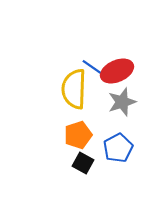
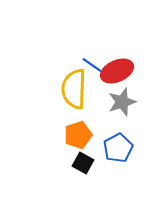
blue line: moved 2 px up
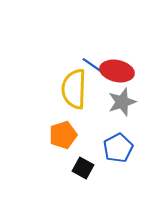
red ellipse: rotated 36 degrees clockwise
orange pentagon: moved 15 px left
black square: moved 5 px down
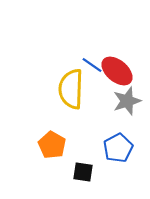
red ellipse: rotated 28 degrees clockwise
yellow semicircle: moved 3 px left
gray star: moved 5 px right, 1 px up
orange pentagon: moved 11 px left, 10 px down; rotated 24 degrees counterclockwise
black square: moved 4 px down; rotated 20 degrees counterclockwise
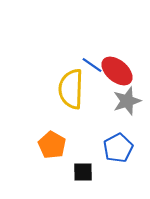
black square: rotated 10 degrees counterclockwise
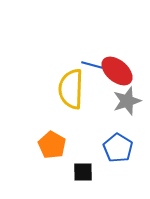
blue line: rotated 20 degrees counterclockwise
blue pentagon: rotated 12 degrees counterclockwise
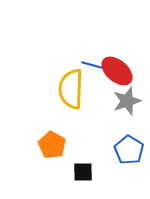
blue pentagon: moved 11 px right, 2 px down
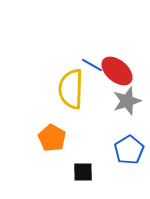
blue line: rotated 15 degrees clockwise
orange pentagon: moved 7 px up
blue pentagon: rotated 8 degrees clockwise
